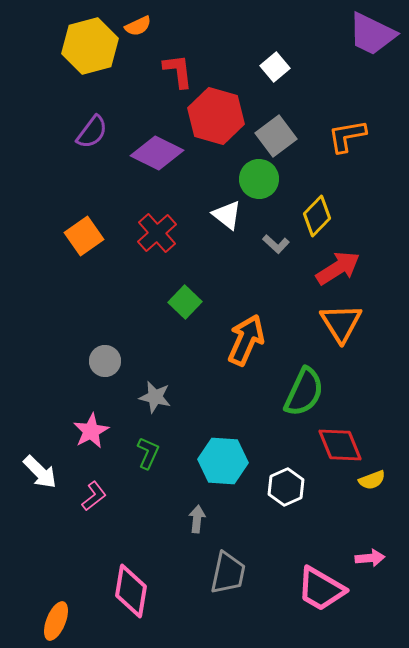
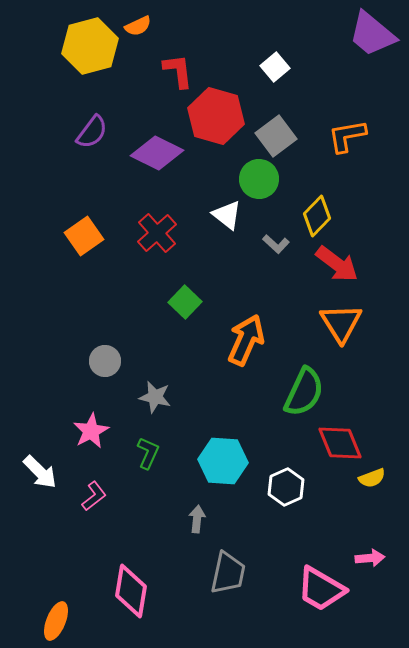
purple trapezoid: rotated 14 degrees clockwise
red arrow: moved 1 px left, 4 px up; rotated 69 degrees clockwise
red diamond: moved 2 px up
yellow semicircle: moved 2 px up
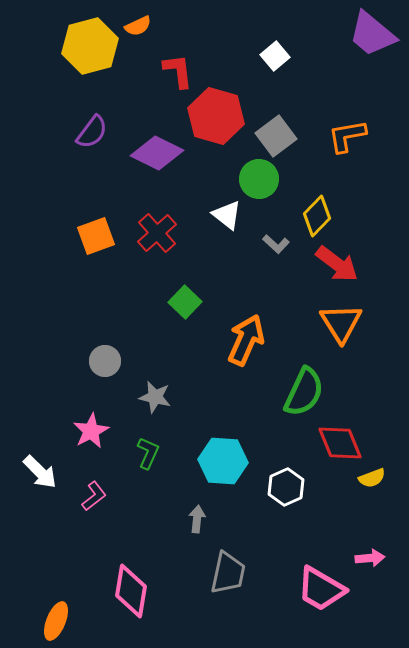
white square: moved 11 px up
orange square: moved 12 px right; rotated 15 degrees clockwise
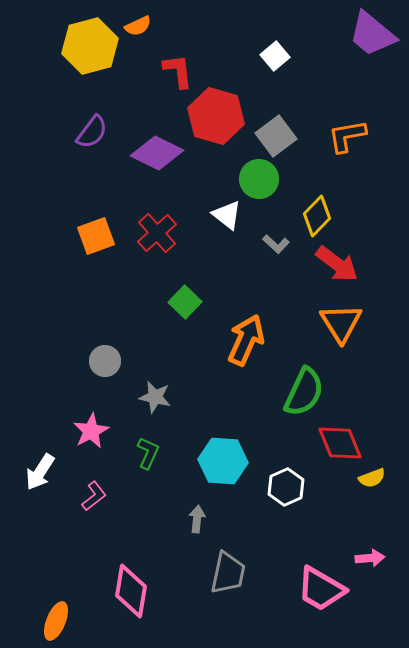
white arrow: rotated 78 degrees clockwise
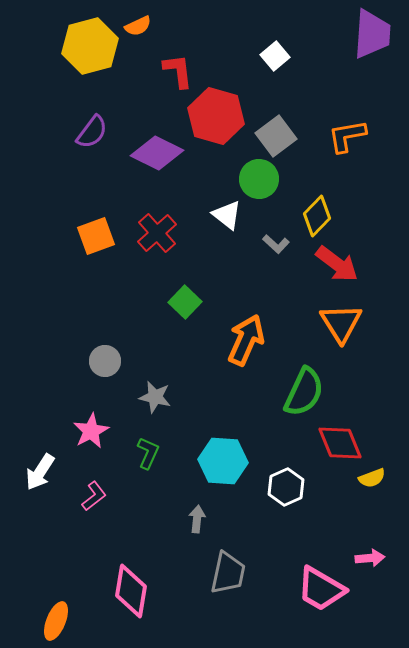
purple trapezoid: rotated 126 degrees counterclockwise
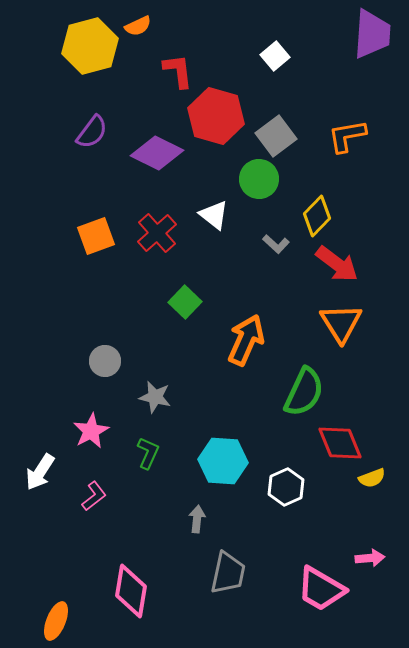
white triangle: moved 13 px left
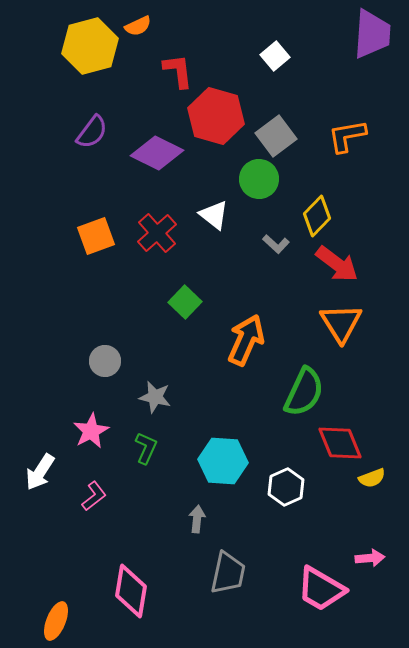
green L-shape: moved 2 px left, 5 px up
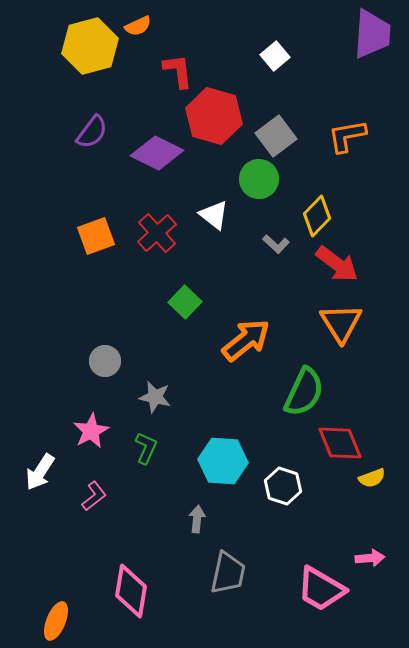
red hexagon: moved 2 px left
orange arrow: rotated 27 degrees clockwise
white hexagon: moved 3 px left, 1 px up; rotated 18 degrees counterclockwise
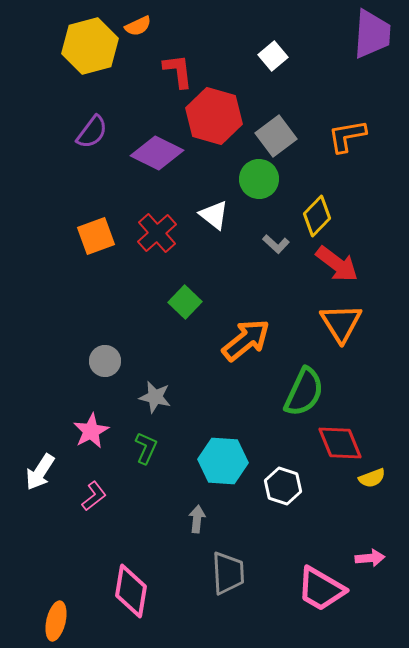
white square: moved 2 px left
gray trapezoid: rotated 15 degrees counterclockwise
orange ellipse: rotated 9 degrees counterclockwise
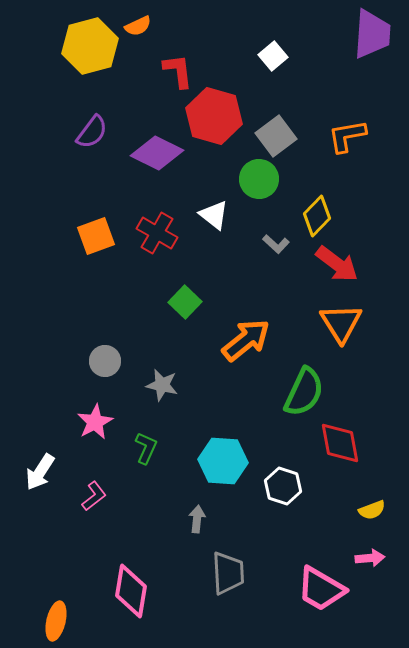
red cross: rotated 18 degrees counterclockwise
gray star: moved 7 px right, 12 px up
pink star: moved 4 px right, 9 px up
red diamond: rotated 12 degrees clockwise
yellow semicircle: moved 32 px down
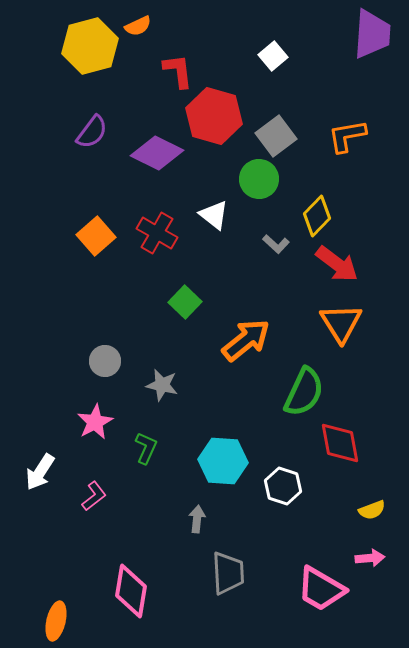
orange square: rotated 21 degrees counterclockwise
